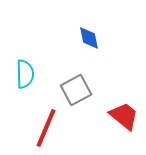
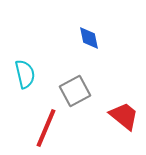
cyan semicircle: rotated 12 degrees counterclockwise
gray square: moved 1 px left, 1 px down
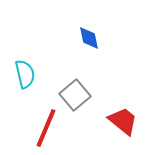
gray square: moved 4 px down; rotated 12 degrees counterclockwise
red trapezoid: moved 1 px left, 5 px down
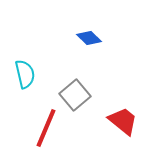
blue diamond: rotated 35 degrees counterclockwise
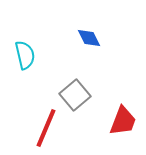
blue diamond: rotated 20 degrees clockwise
cyan semicircle: moved 19 px up
red trapezoid: rotated 72 degrees clockwise
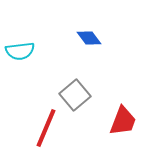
blue diamond: rotated 10 degrees counterclockwise
cyan semicircle: moved 5 px left, 4 px up; rotated 96 degrees clockwise
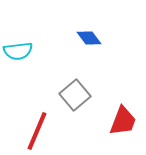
cyan semicircle: moved 2 px left
red line: moved 9 px left, 3 px down
